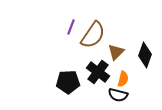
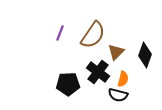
purple line: moved 11 px left, 6 px down
black pentagon: moved 2 px down
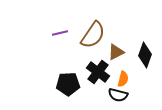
purple line: rotated 56 degrees clockwise
brown triangle: rotated 18 degrees clockwise
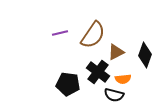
orange semicircle: rotated 70 degrees clockwise
black pentagon: rotated 10 degrees clockwise
black semicircle: moved 4 px left
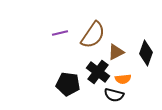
black diamond: moved 1 px right, 2 px up
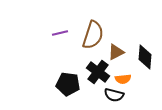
brown semicircle: rotated 16 degrees counterclockwise
black diamond: moved 1 px left, 4 px down; rotated 15 degrees counterclockwise
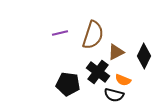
black diamond: moved 1 px left, 1 px up; rotated 20 degrees clockwise
orange semicircle: moved 1 px down; rotated 28 degrees clockwise
